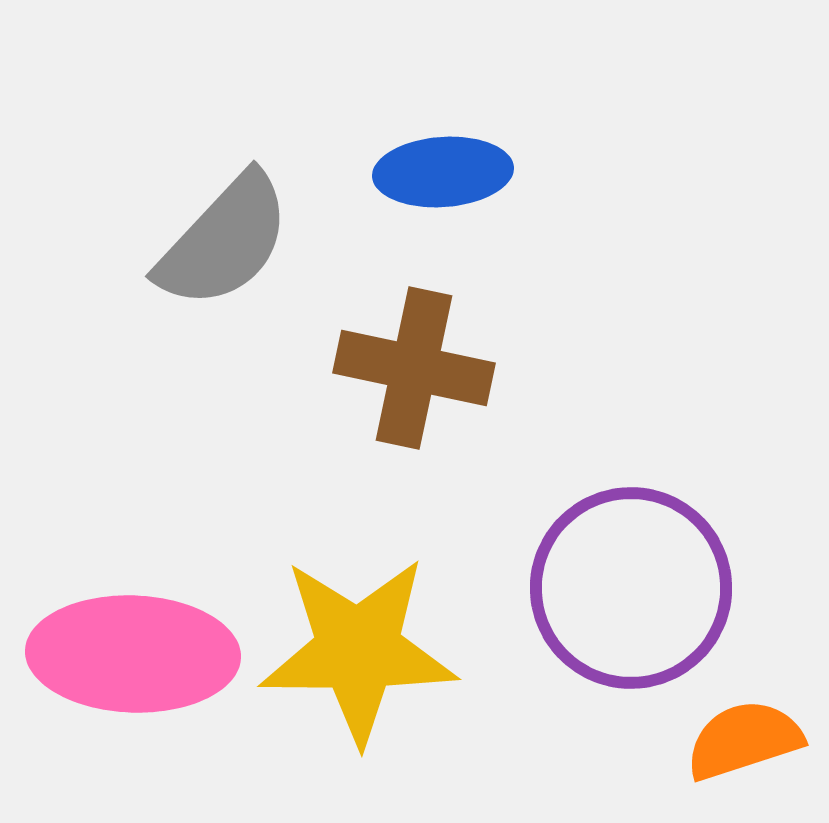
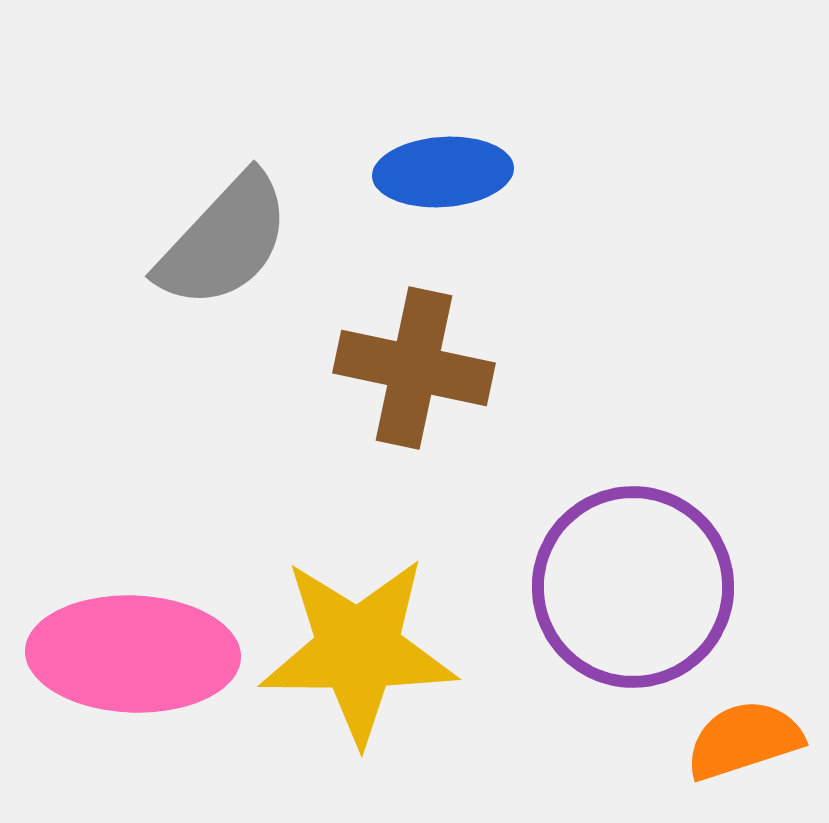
purple circle: moved 2 px right, 1 px up
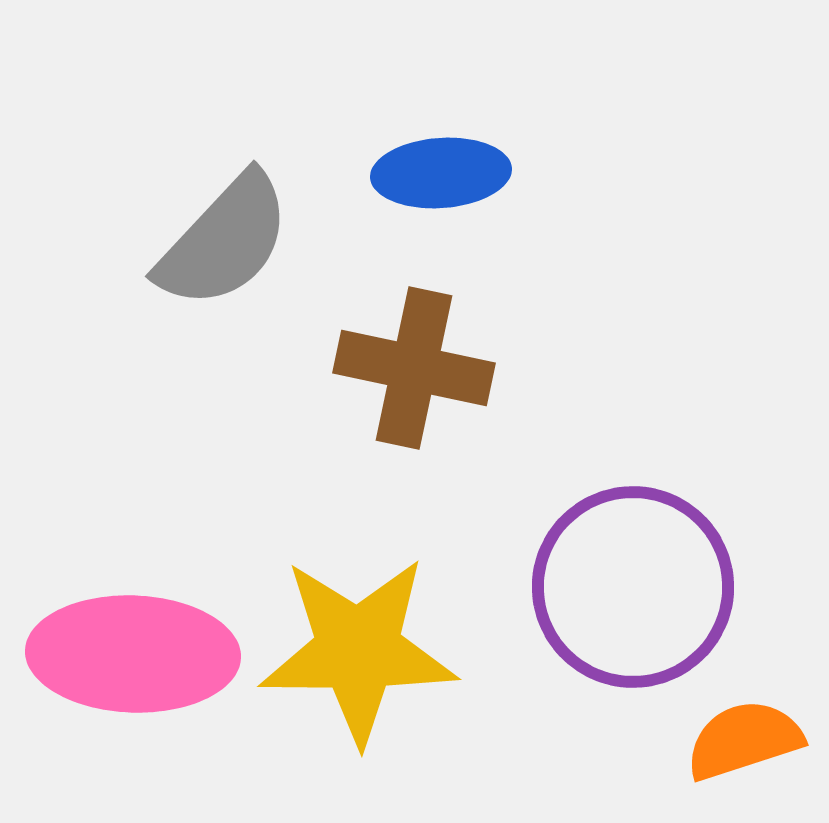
blue ellipse: moved 2 px left, 1 px down
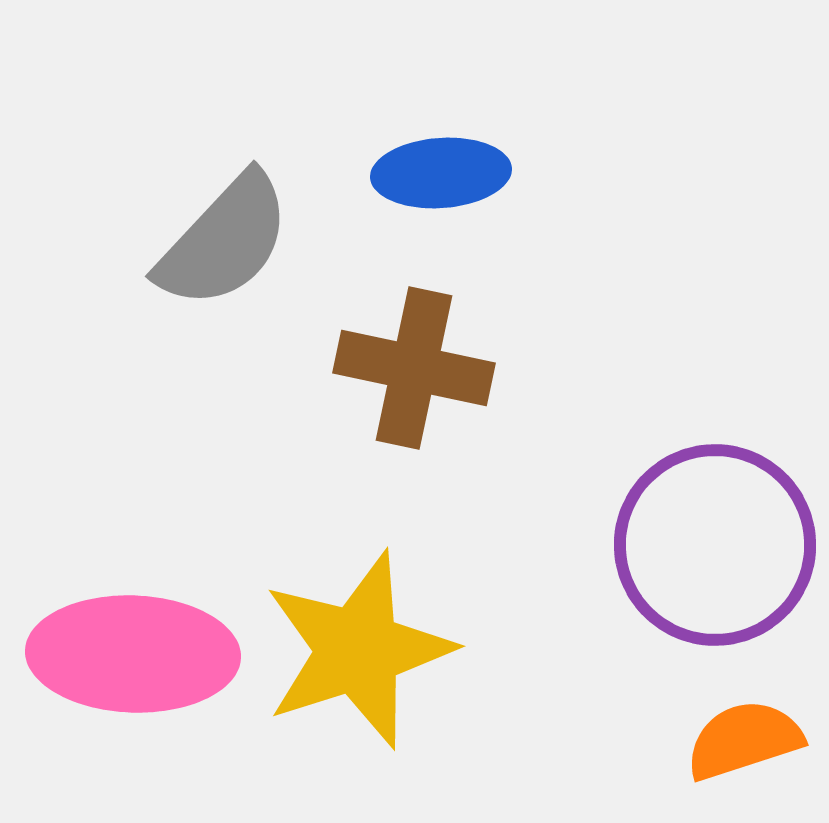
purple circle: moved 82 px right, 42 px up
yellow star: rotated 18 degrees counterclockwise
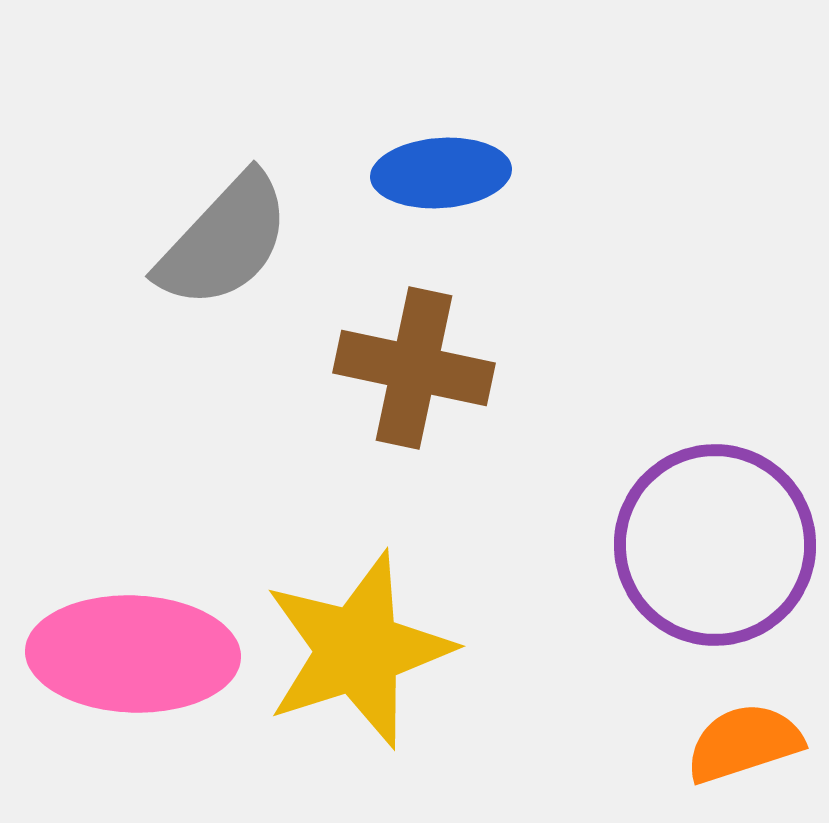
orange semicircle: moved 3 px down
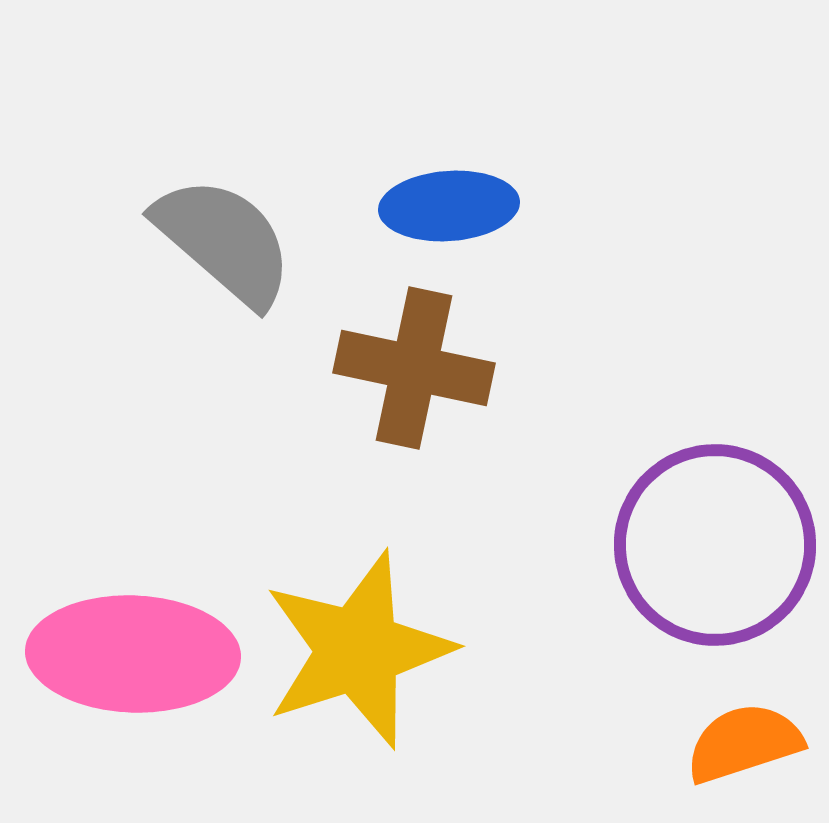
blue ellipse: moved 8 px right, 33 px down
gray semicircle: rotated 92 degrees counterclockwise
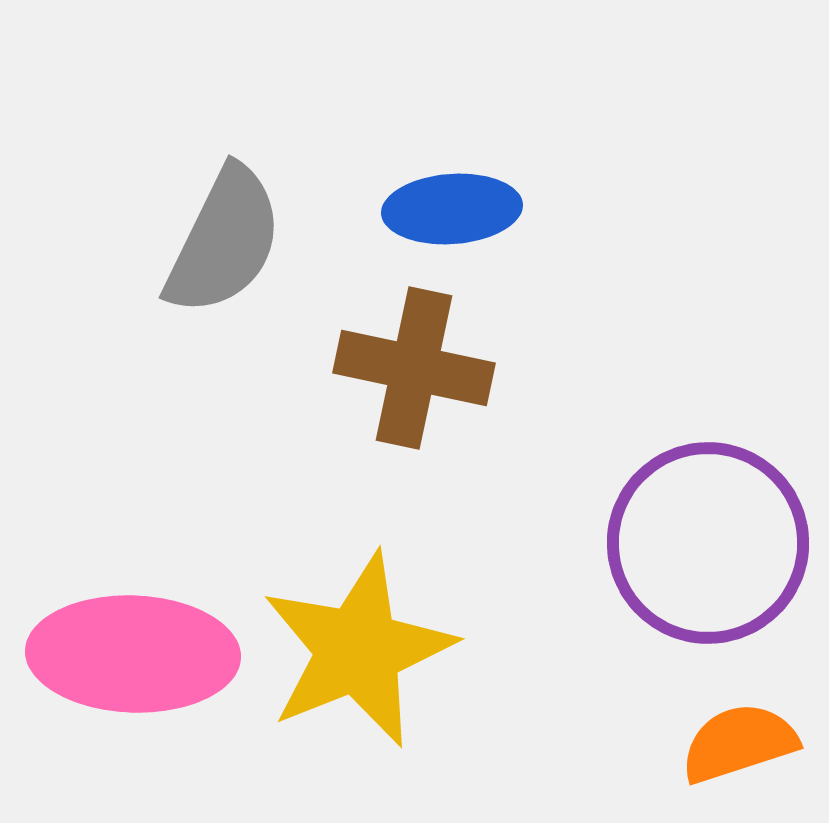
blue ellipse: moved 3 px right, 3 px down
gray semicircle: rotated 75 degrees clockwise
purple circle: moved 7 px left, 2 px up
yellow star: rotated 4 degrees counterclockwise
orange semicircle: moved 5 px left
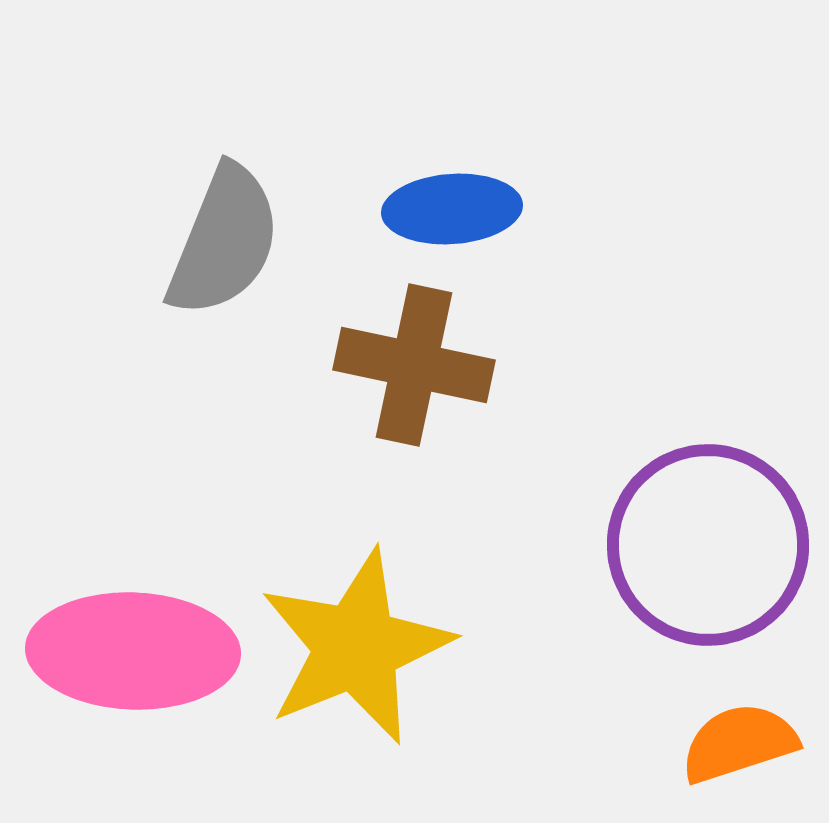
gray semicircle: rotated 4 degrees counterclockwise
brown cross: moved 3 px up
purple circle: moved 2 px down
yellow star: moved 2 px left, 3 px up
pink ellipse: moved 3 px up
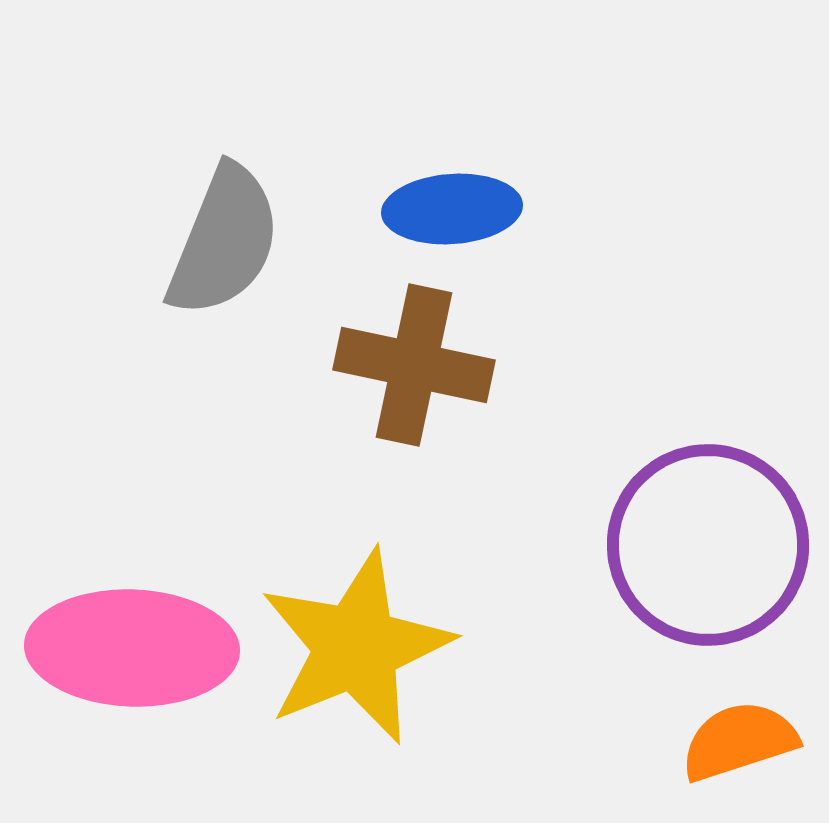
pink ellipse: moved 1 px left, 3 px up
orange semicircle: moved 2 px up
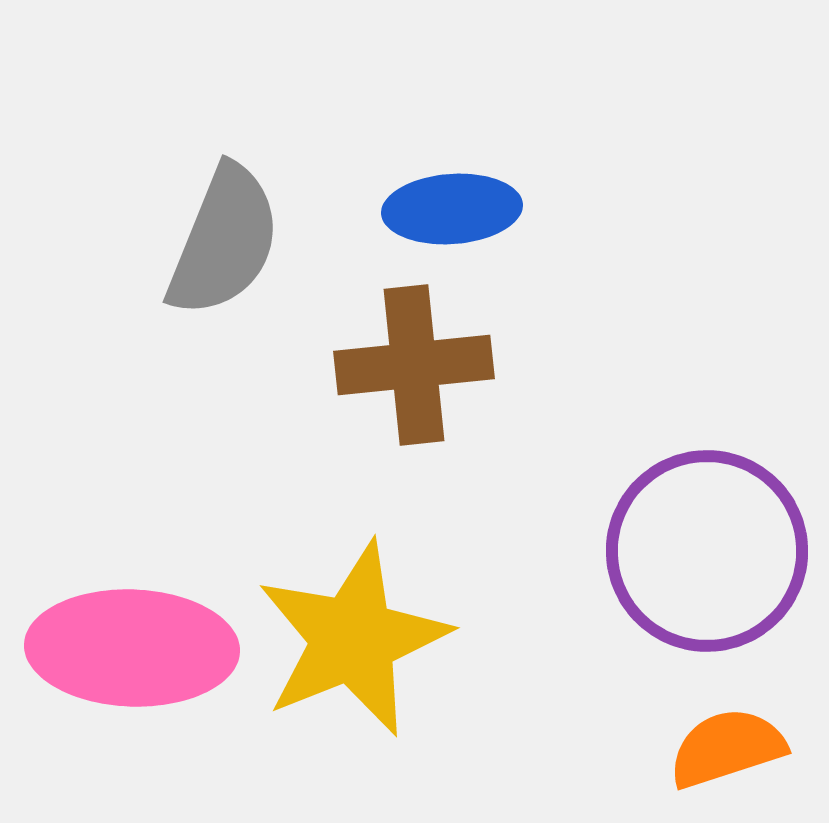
brown cross: rotated 18 degrees counterclockwise
purple circle: moved 1 px left, 6 px down
yellow star: moved 3 px left, 8 px up
orange semicircle: moved 12 px left, 7 px down
